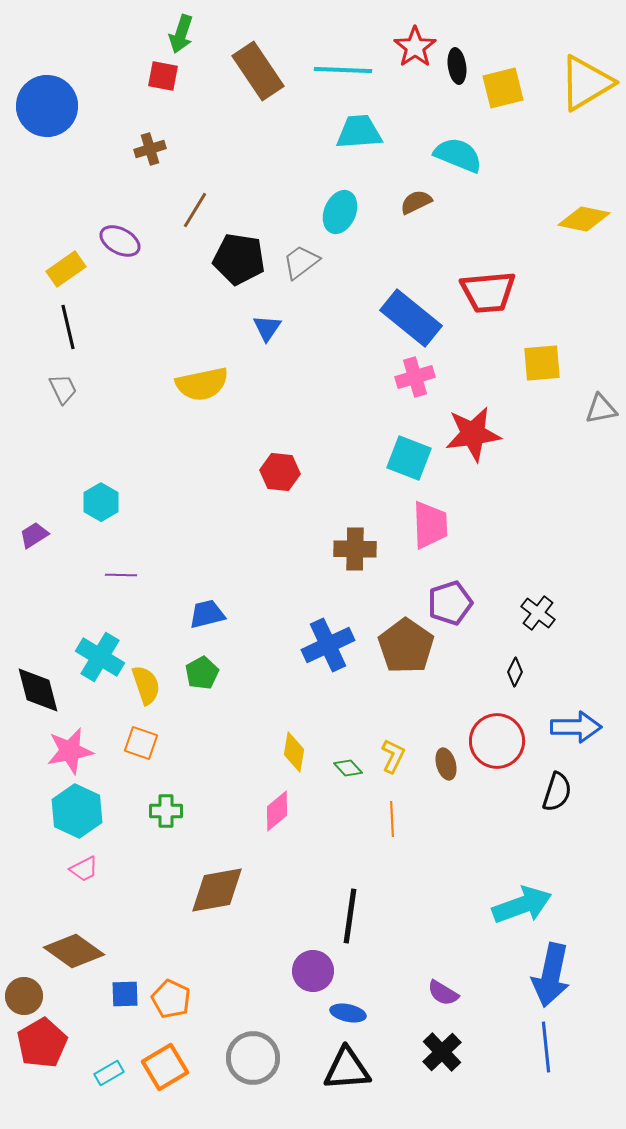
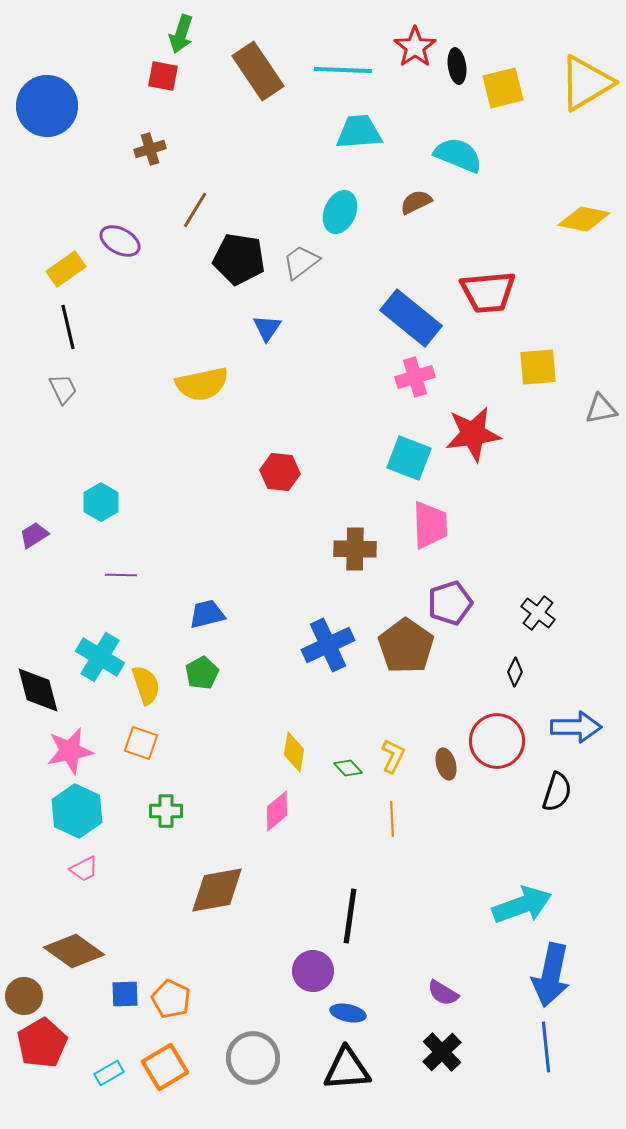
yellow square at (542, 363): moved 4 px left, 4 px down
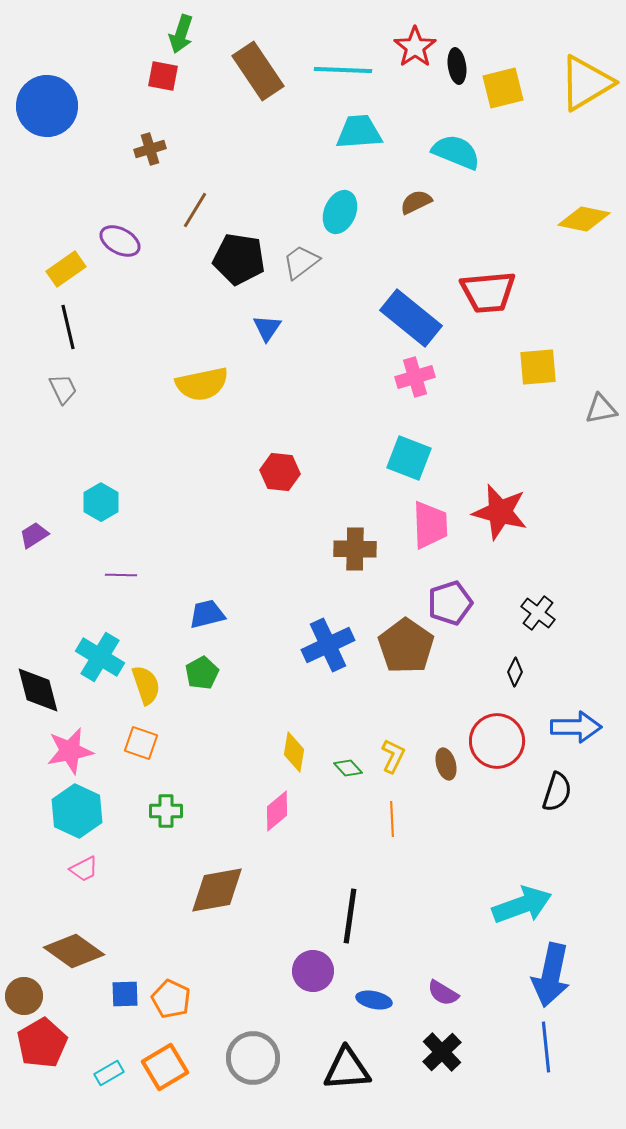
cyan semicircle at (458, 155): moved 2 px left, 3 px up
red star at (473, 434): moved 27 px right, 78 px down; rotated 22 degrees clockwise
blue ellipse at (348, 1013): moved 26 px right, 13 px up
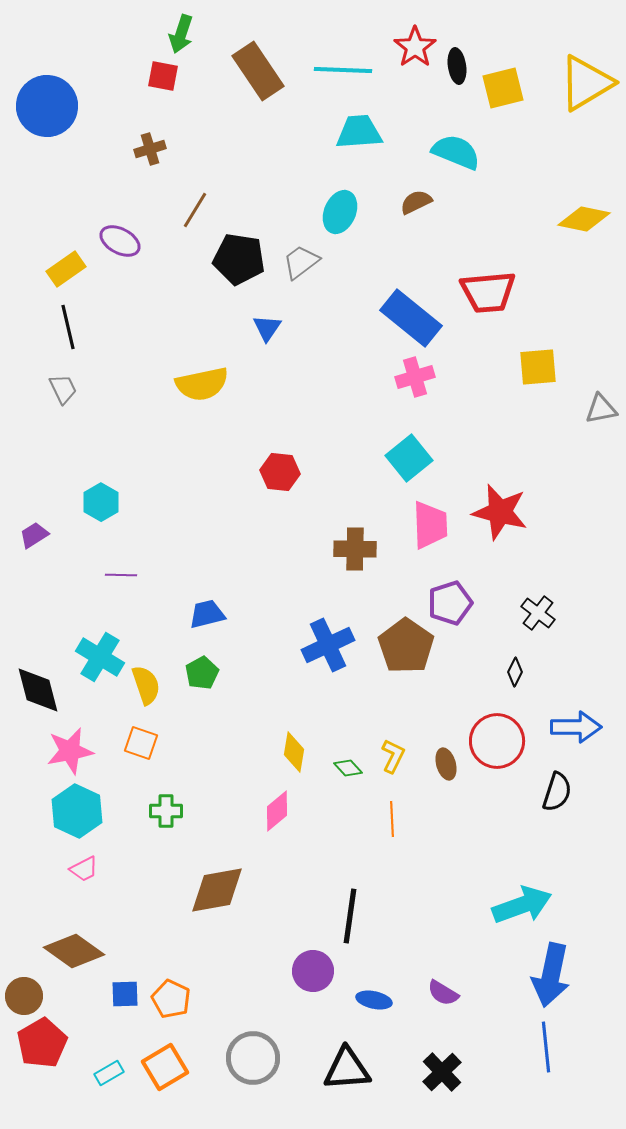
cyan square at (409, 458): rotated 30 degrees clockwise
black cross at (442, 1052): moved 20 px down
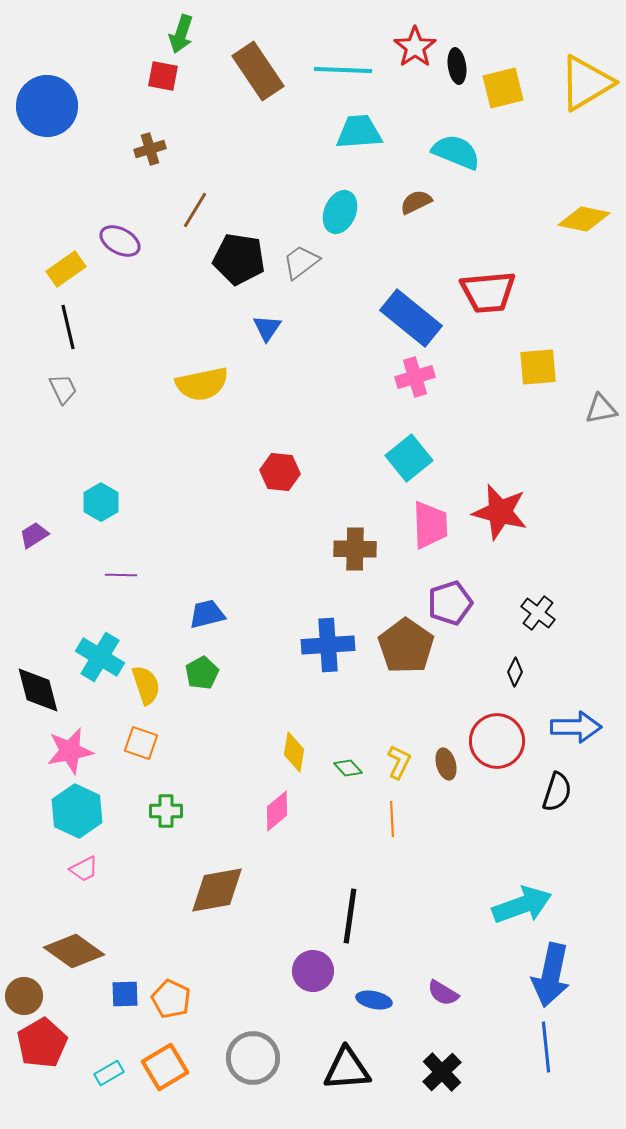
blue cross at (328, 645): rotated 21 degrees clockwise
yellow L-shape at (393, 756): moved 6 px right, 6 px down
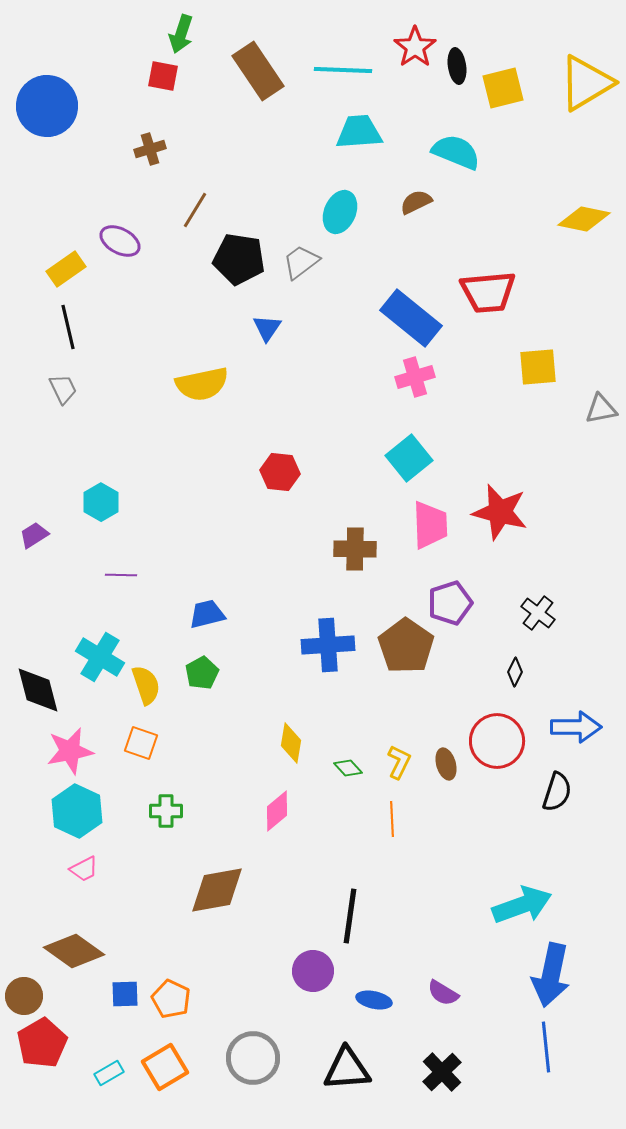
yellow diamond at (294, 752): moved 3 px left, 9 px up
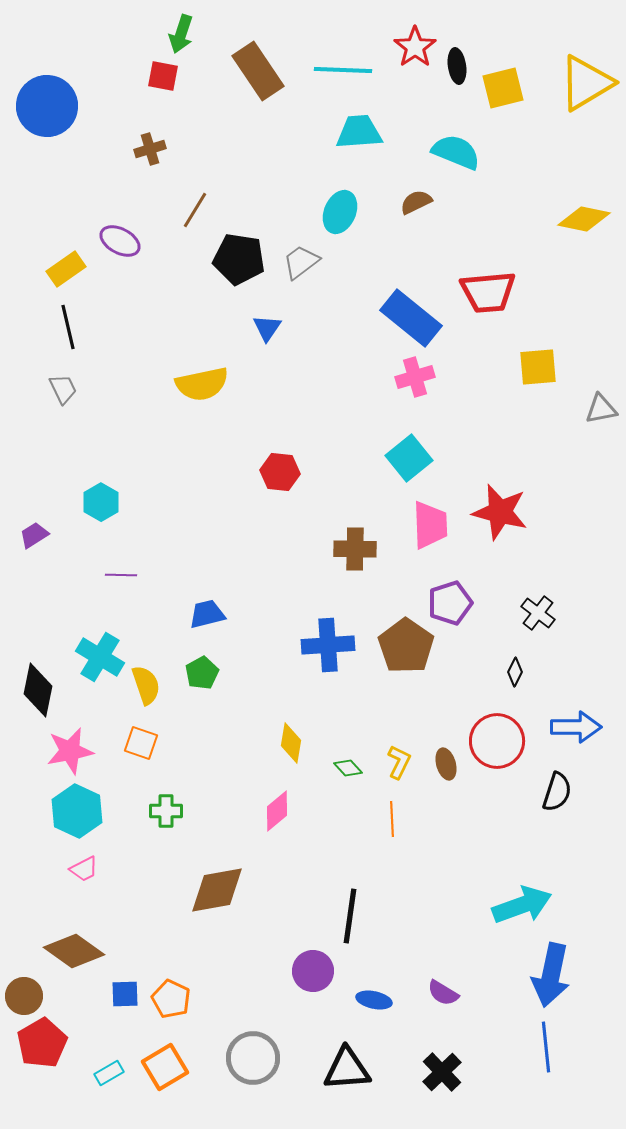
black diamond at (38, 690): rotated 26 degrees clockwise
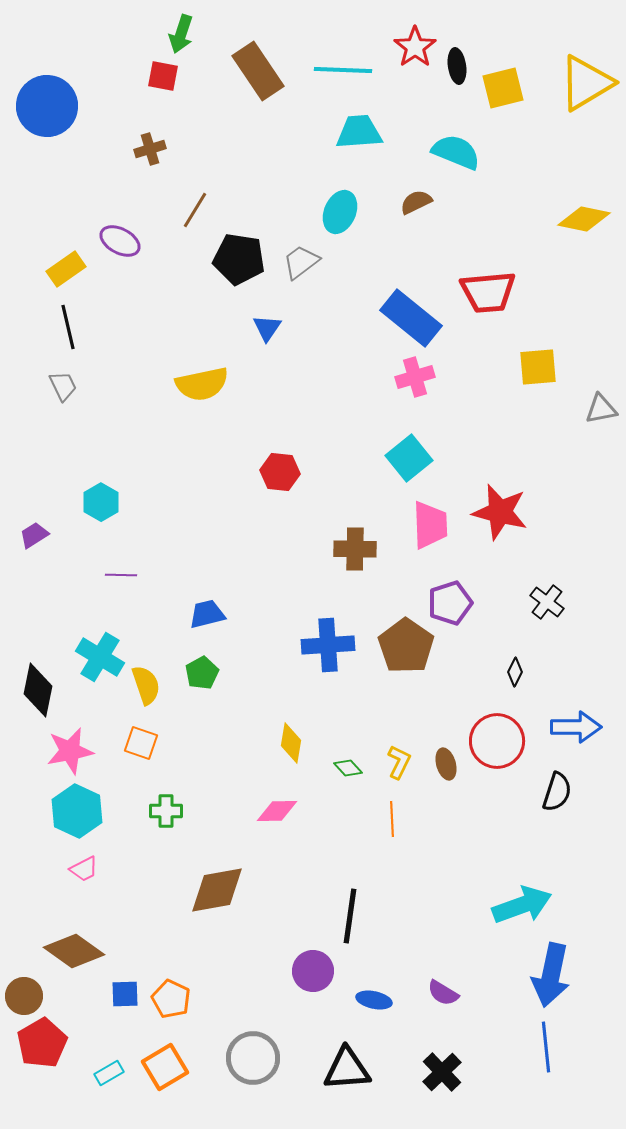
gray trapezoid at (63, 389): moved 3 px up
black cross at (538, 613): moved 9 px right, 11 px up
pink diamond at (277, 811): rotated 39 degrees clockwise
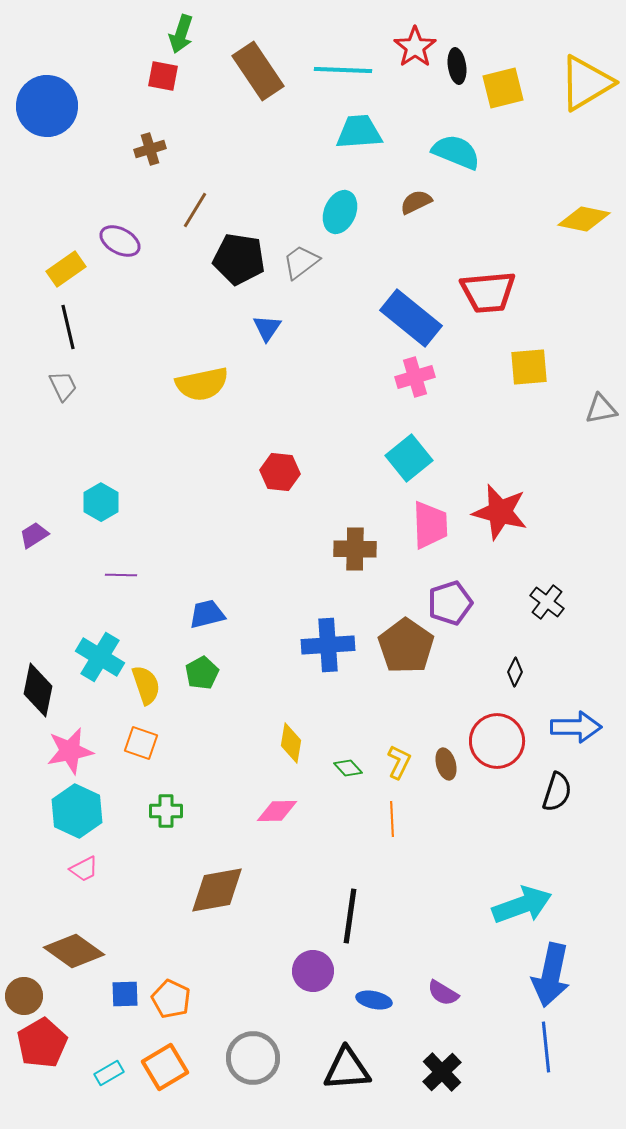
yellow square at (538, 367): moved 9 px left
